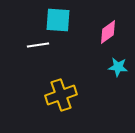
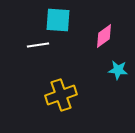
pink diamond: moved 4 px left, 4 px down
cyan star: moved 3 px down
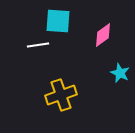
cyan square: moved 1 px down
pink diamond: moved 1 px left, 1 px up
cyan star: moved 2 px right, 3 px down; rotated 18 degrees clockwise
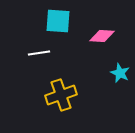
pink diamond: moved 1 px left, 1 px down; rotated 40 degrees clockwise
white line: moved 1 px right, 8 px down
